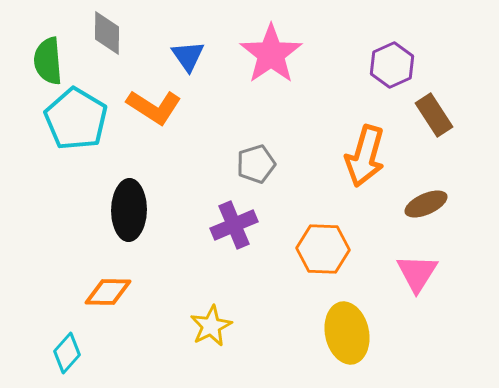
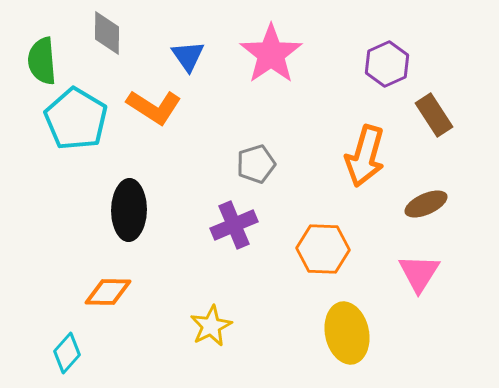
green semicircle: moved 6 px left
purple hexagon: moved 5 px left, 1 px up
pink triangle: moved 2 px right
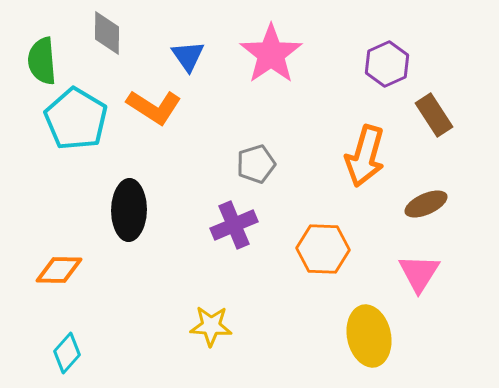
orange diamond: moved 49 px left, 22 px up
yellow star: rotated 30 degrees clockwise
yellow ellipse: moved 22 px right, 3 px down
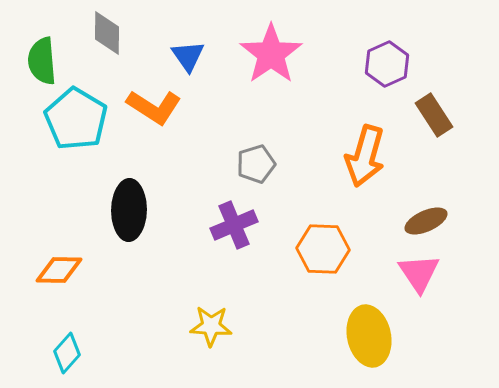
brown ellipse: moved 17 px down
pink triangle: rotated 6 degrees counterclockwise
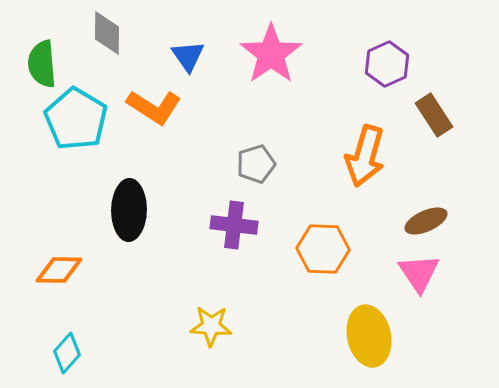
green semicircle: moved 3 px down
purple cross: rotated 30 degrees clockwise
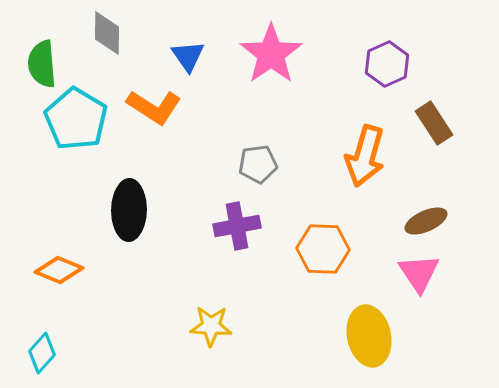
brown rectangle: moved 8 px down
gray pentagon: moved 2 px right; rotated 9 degrees clockwise
purple cross: moved 3 px right, 1 px down; rotated 18 degrees counterclockwise
orange diamond: rotated 21 degrees clockwise
cyan diamond: moved 25 px left
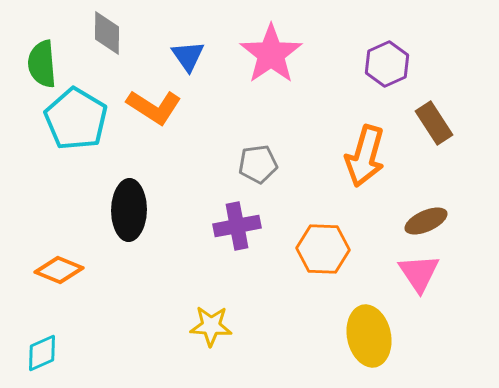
cyan diamond: rotated 24 degrees clockwise
